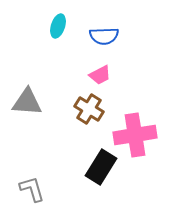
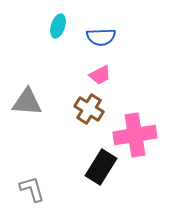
blue semicircle: moved 3 px left, 1 px down
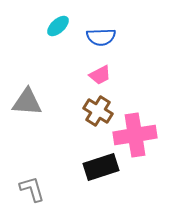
cyan ellipse: rotated 30 degrees clockwise
brown cross: moved 9 px right, 2 px down
black rectangle: rotated 40 degrees clockwise
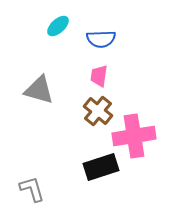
blue semicircle: moved 2 px down
pink trapezoid: moved 1 px left, 1 px down; rotated 125 degrees clockwise
gray triangle: moved 12 px right, 12 px up; rotated 12 degrees clockwise
brown cross: rotated 8 degrees clockwise
pink cross: moved 1 px left, 1 px down
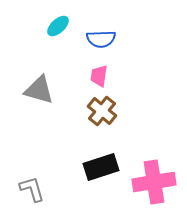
brown cross: moved 4 px right
pink cross: moved 20 px right, 46 px down
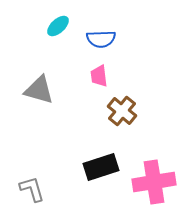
pink trapezoid: rotated 15 degrees counterclockwise
brown cross: moved 20 px right
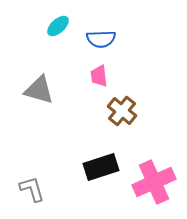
pink cross: rotated 15 degrees counterclockwise
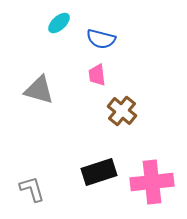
cyan ellipse: moved 1 px right, 3 px up
blue semicircle: rotated 16 degrees clockwise
pink trapezoid: moved 2 px left, 1 px up
black rectangle: moved 2 px left, 5 px down
pink cross: moved 2 px left; rotated 18 degrees clockwise
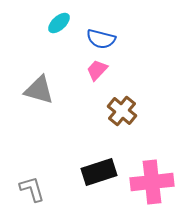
pink trapezoid: moved 5 px up; rotated 50 degrees clockwise
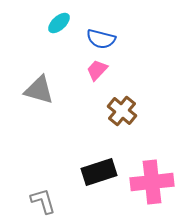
gray L-shape: moved 11 px right, 12 px down
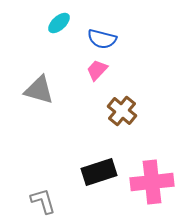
blue semicircle: moved 1 px right
